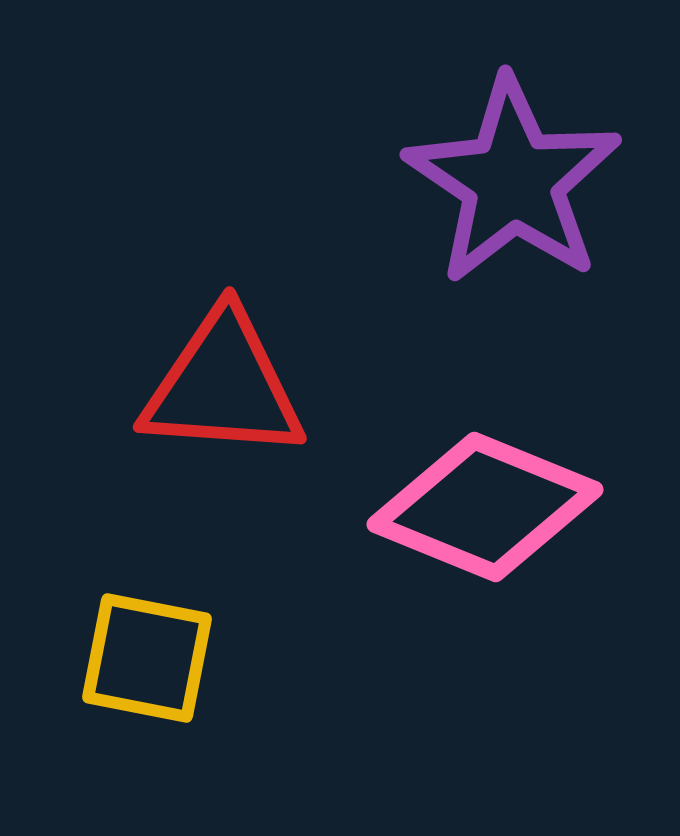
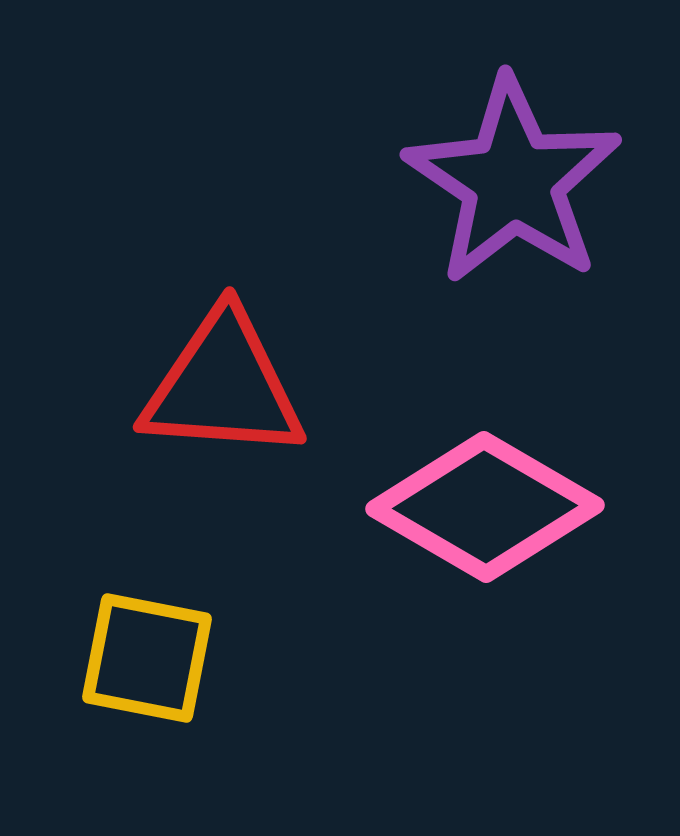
pink diamond: rotated 8 degrees clockwise
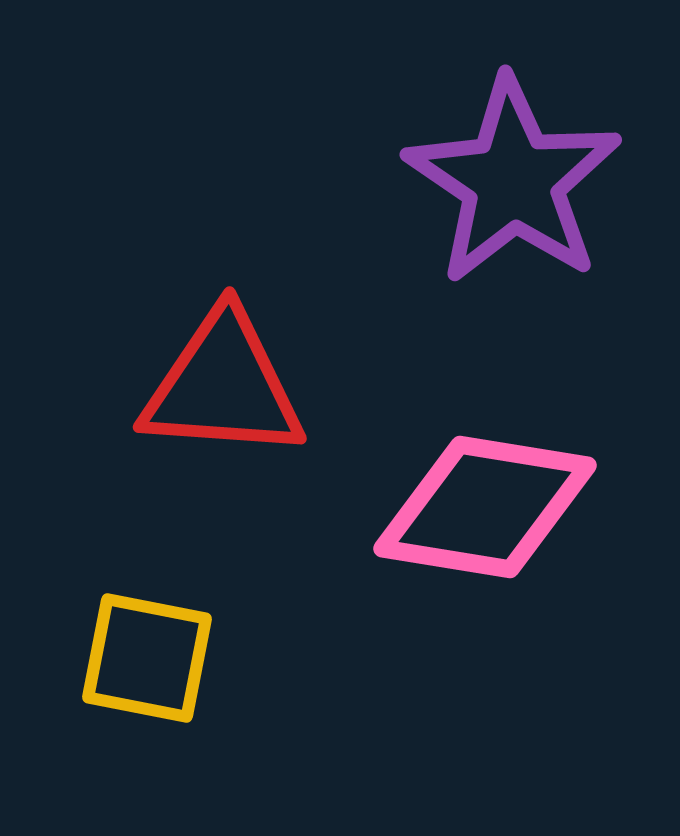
pink diamond: rotated 21 degrees counterclockwise
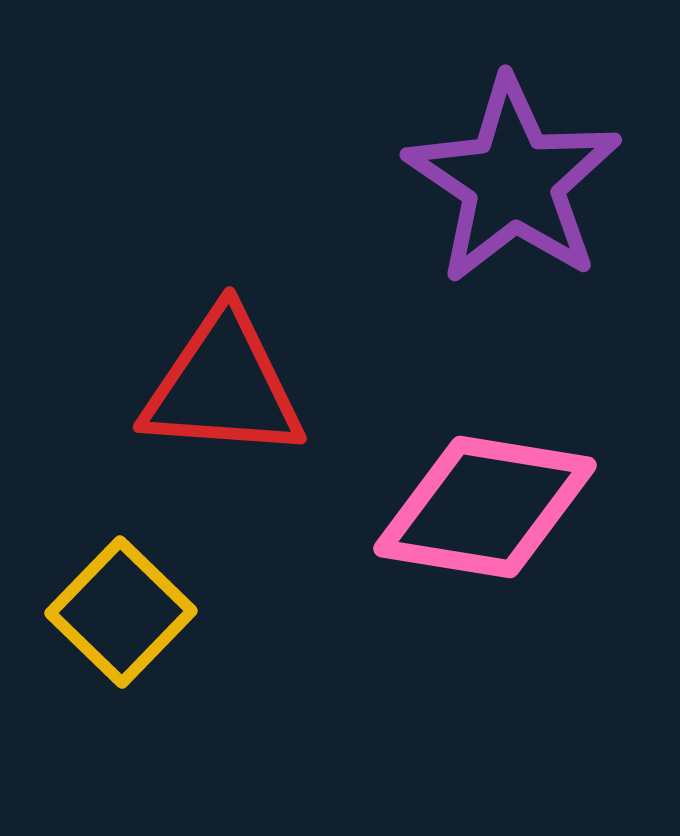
yellow square: moved 26 px left, 46 px up; rotated 33 degrees clockwise
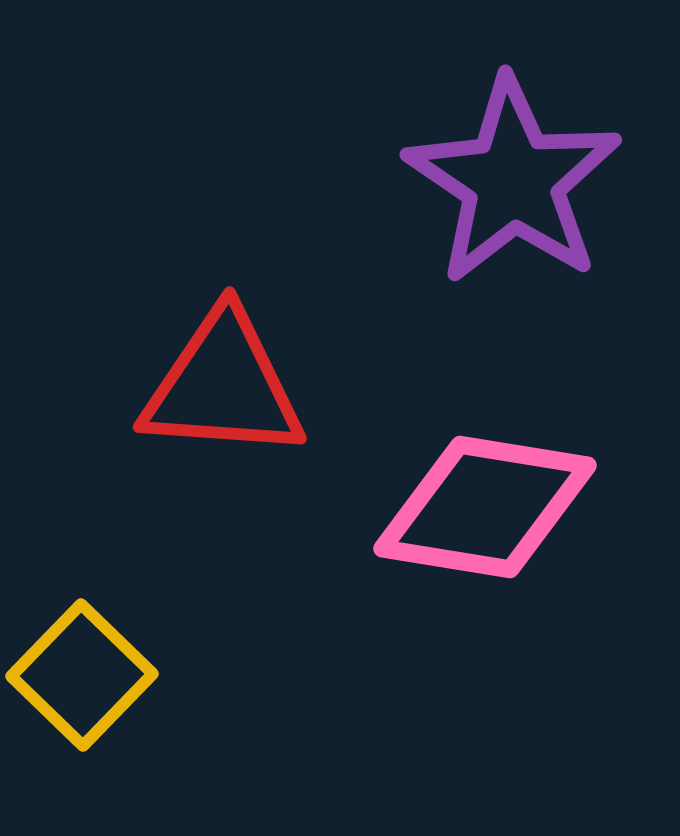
yellow square: moved 39 px left, 63 px down
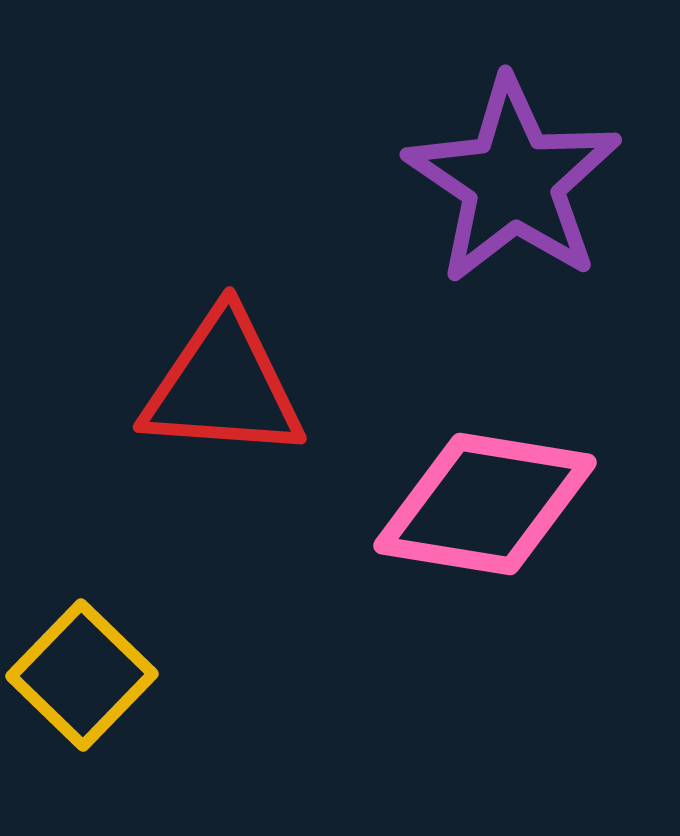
pink diamond: moved 3 px up
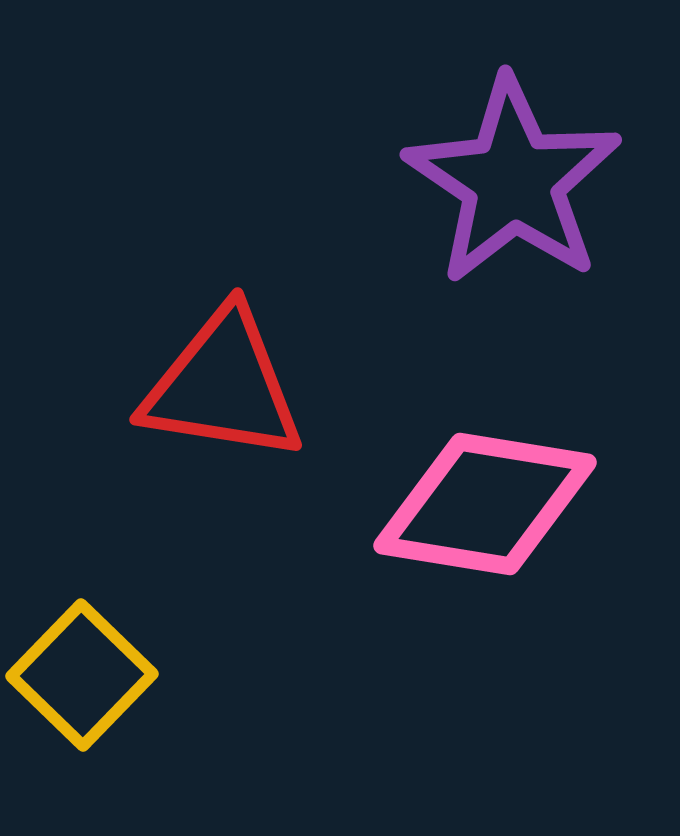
red triangle: rotated 5 degrees clockwise
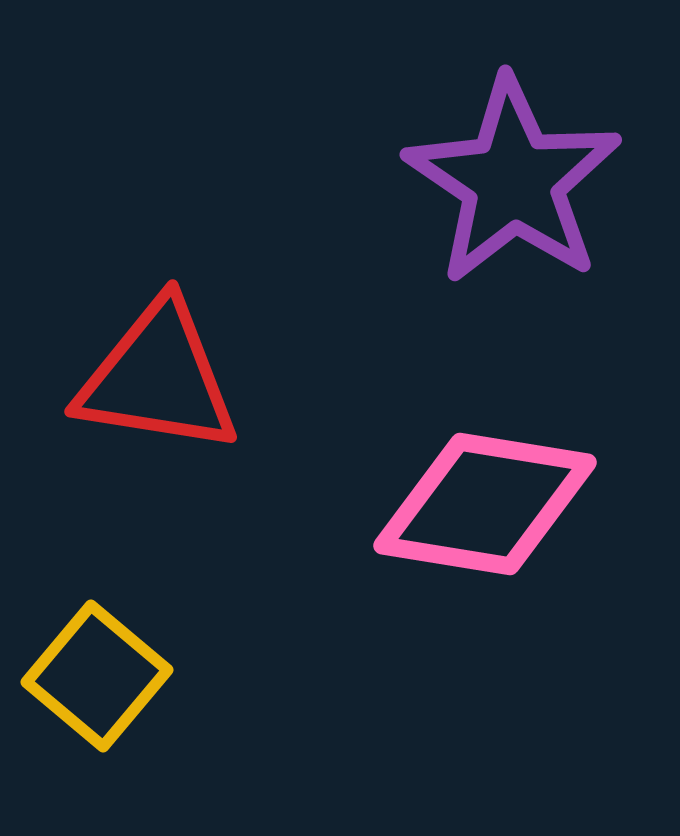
red triangle: moved 65 px left, 8 px up
yellow square: moved 15 px right, 1 px down; rotated 4 degrees counterclockwise
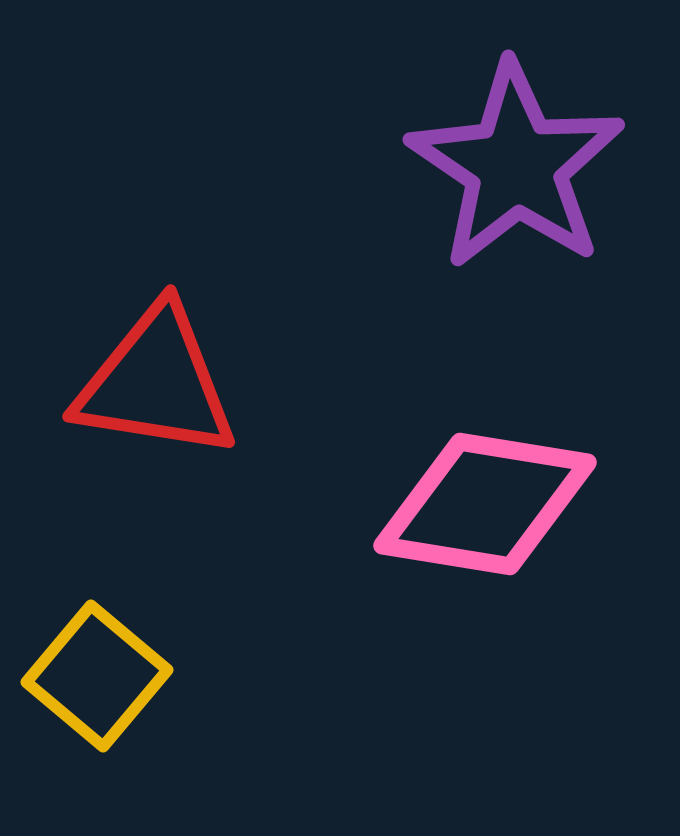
purple star: moved 3 px right, 15 px up
red triangle: moved 2 px left, 5 px down
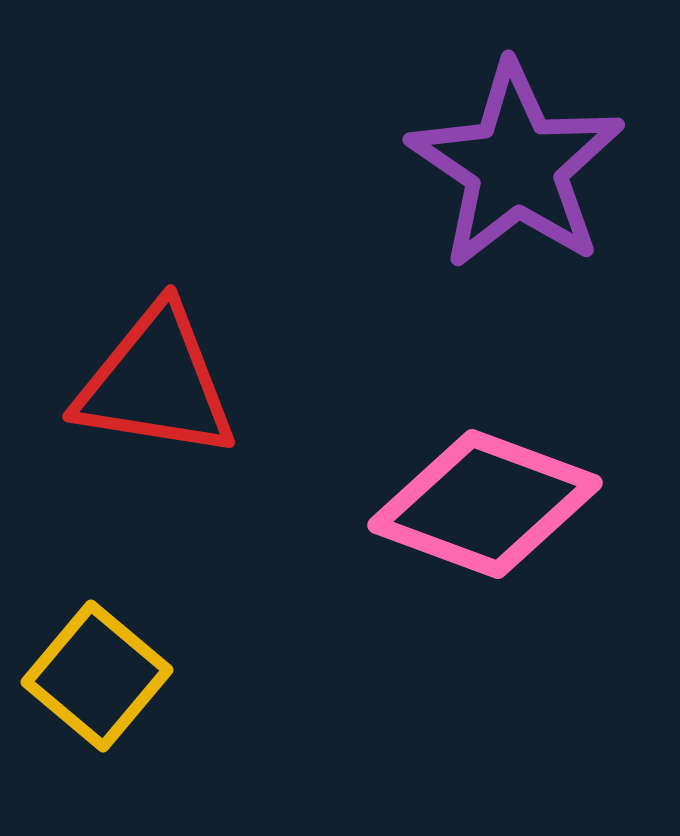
pink diamond: rotated 11 degrees clockwise
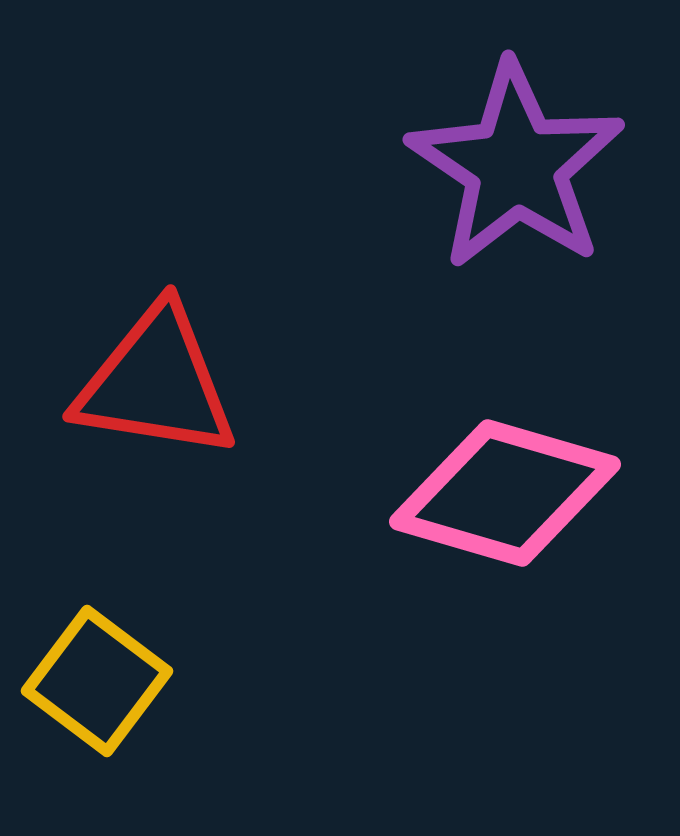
pink diamond: moved 20 px right, 11 px up; rotated 4 degrees counterclockwise
yellow square: moved 5 px down; rotated 3 degrees counterclockwise
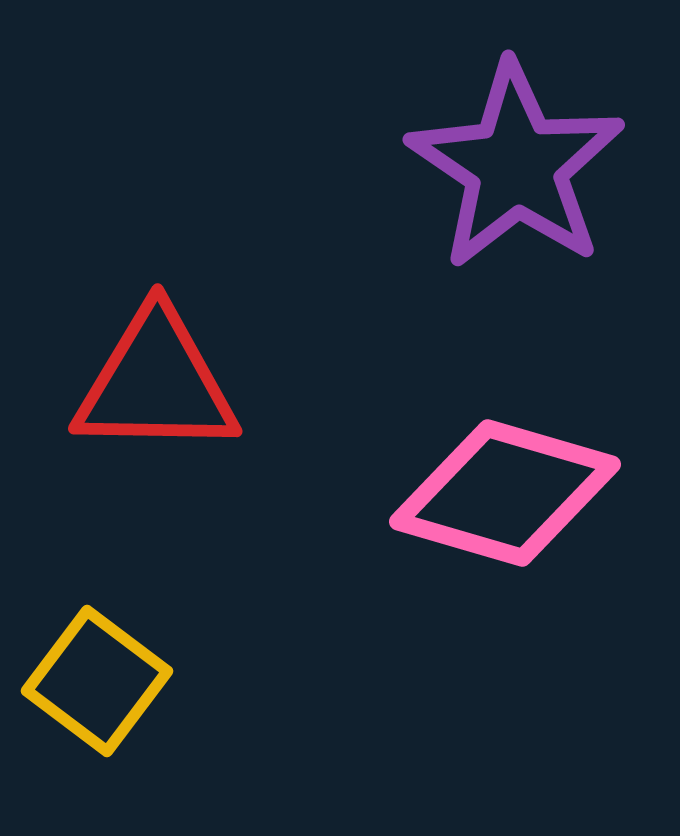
red triangle: rotated 8 degrees counterclockwise
